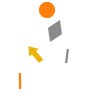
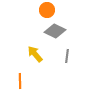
gray diamond: rotated 60 degrees clockwise
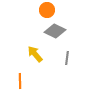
gray line: moved 2 px down
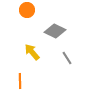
orange circle: moved 20 px left
yellow arrow: moved 3 px left, 2 px up
gray line: rotated 40 degrees counterclockwise
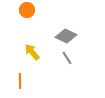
gray diamond: moved 11 px right, 5 px down
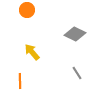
gray diamond: moved 9 px right, 2 px up
gray line: moved 10 px right, 15 px down
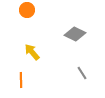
gray line: moved 5 px right
orange line: moved 1 px right, 1 px up
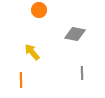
orange circle: moved 12 px right
gray diamond: rotated 15 degrees counterclockwise
gray line: rotated 32 degrees clockwise
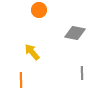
gray diamond: moved 1 px up
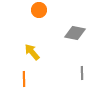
orange line: moved 3 px right, 1 px up
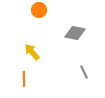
gray line: moved 2 px right, 1 px up; rotated 24 degrees counterclockwise
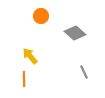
orange circle: moved 2 px right, 6 px down
gray diamond: rotated 30 degrees clockwise
yellow arrow: moved 2 px left, 4 px down
